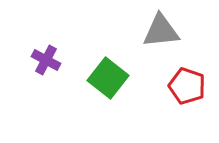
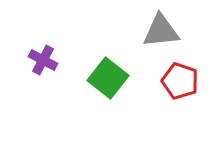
purple cross: moved 3 px left
red pentagon: moved 7 px left, 5 px up
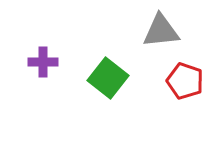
purple cross: moved 2 px down; rotated 28 degrees counterclockwise
red pentagon: moved 5 px right
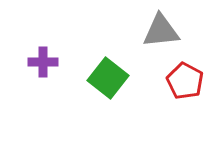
red pentagon: rotated 9 degrees clockwise
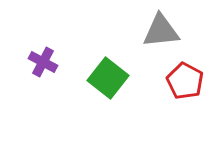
purple cross: rotated 28 degrees clockwise
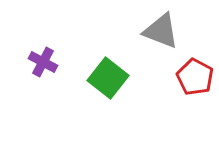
gray triangle: rotated 27 degrees clockwise
red pentagon: moved 10 px right, 4 px up
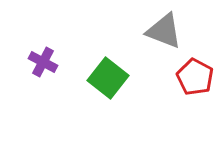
gray triangle: moved 3 px right
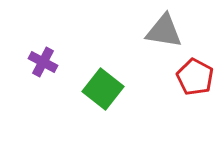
gray triangle: rotated 12 degrees counterclockwise
green square: moved 5 px left, 11 px down
